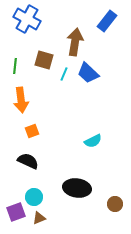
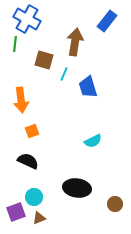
green line: moved 22 px up
blue trapezoid: moved 14 px down; rotated 30 degrees clockwise
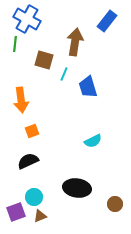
black semicircle: rotated 50 degrees counterclockwise
brown triangle: moved 1 px right, 2 px up
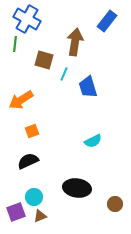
orange arrow: rotated 65 degrees clockwise
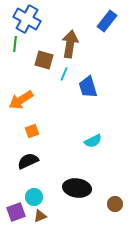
brown arrow: moved 5 px left, 2 px down
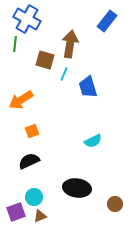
brown square: moved 1 px right
black semicircle: moved 1 px right
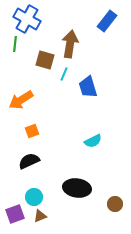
purple square: moved 1 px left, 2 px down
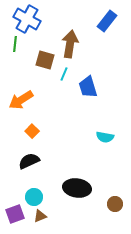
orange square: rotated 24 degrees counterclockwise
cyan semicircle: moved 12 px right, 4 px up; rotated 36 degrees clockwise
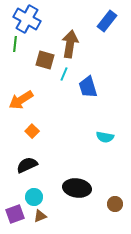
black semicircle: moved 2 px left, 4 px down
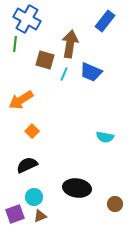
blue rectangle: moved 2 px left
blue trapezoid: moved 3 px right, 15 px up; rotated 50 degrees counterclockwise
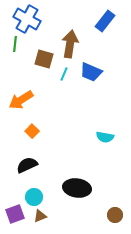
brown square: moved 1 px left, 1 px up
brown circle: moved 11 px down
